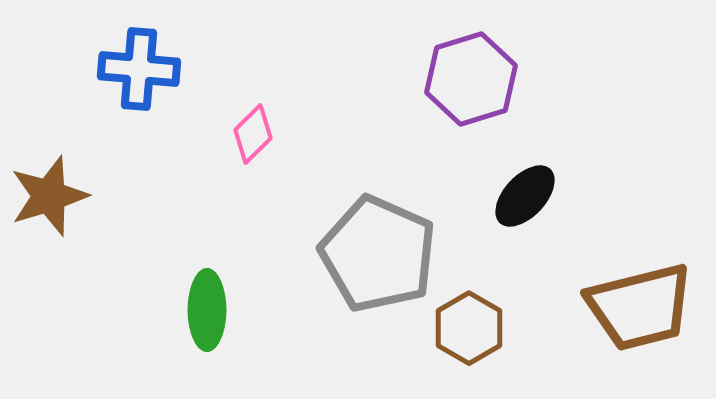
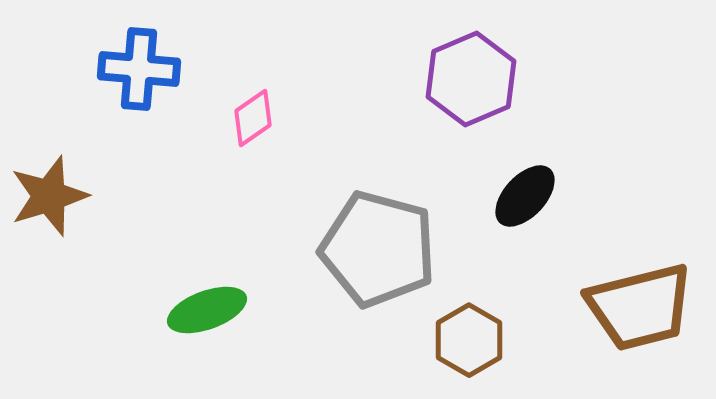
purple hexagon: rotated 6 degrees counterclockwise
pink diamond: moved 16 px up; rotated 10 degrees clockwise
gray pentagon: moved 5 px up; rotated 9 degrees counterclockwise
green ellipse: rotated 70 degrees clockwise
brown hexagon: moved 12 px down
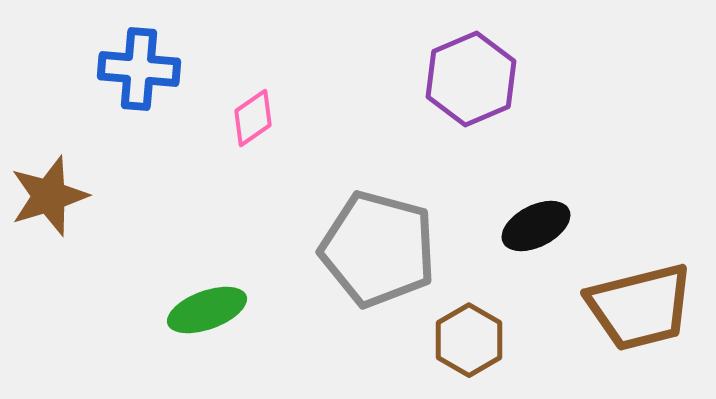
black ellipse: moved 11 px right, 30 px down; rotated 20 degrees clockwise
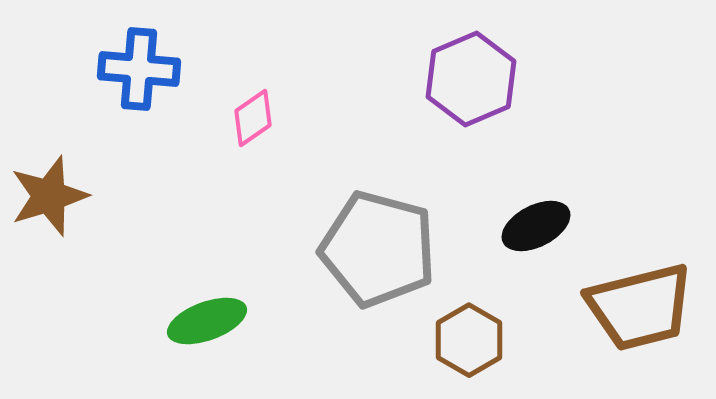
green ellipse: moved 11 px down
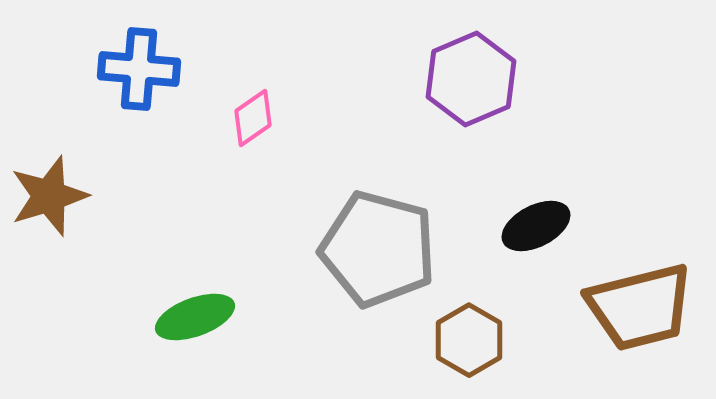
green ellipse: moved 12 px left, 4 px up
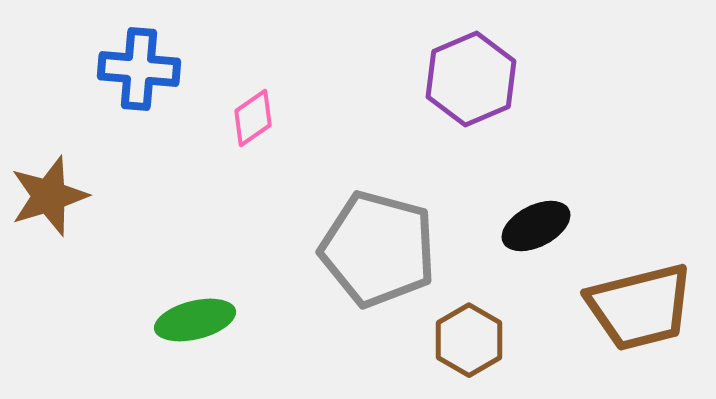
green ellipse: moved 3 px down; rotated 6 degrees clockwise
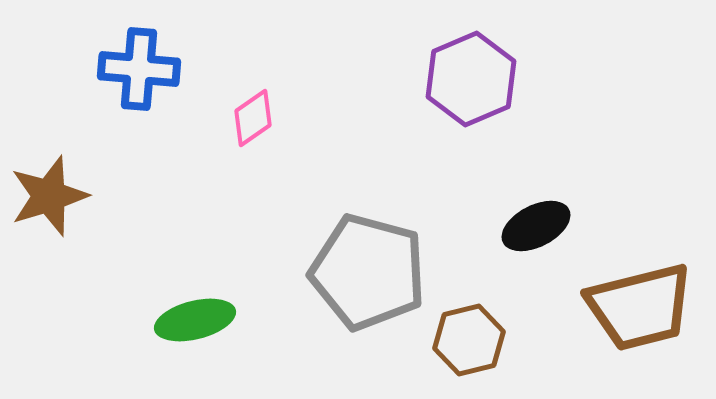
gray pentagon: moved 10 px left, 23 px down
brown hexagon: rotated 16 degrees clockwise
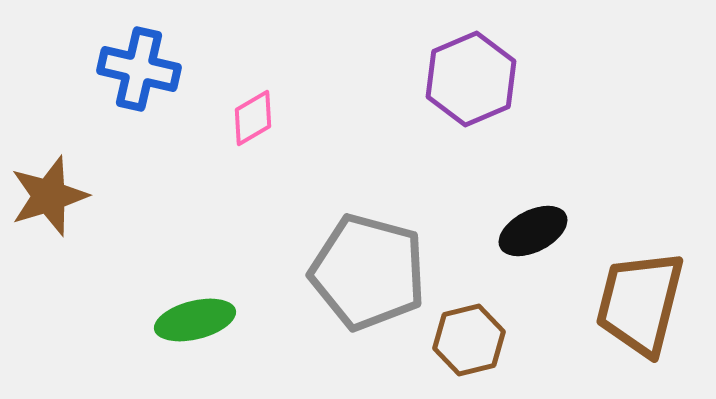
blue cross: rotated 8 degrees clockwise
pink diamond: rotated 4 degrees clockwise
black ellipse: moved 3 px left, 5 px down
brown trapezoid: moved 4 px up; rotated 118 degrees clockwise
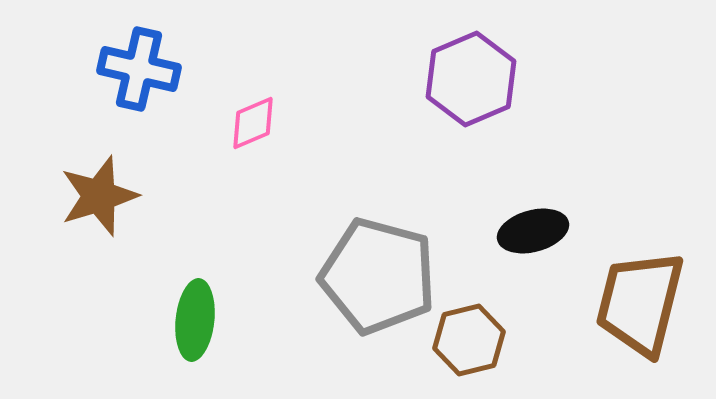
pink diamond: moved 5 px down; rotated 8 degrees clockwise
brown star: moved 50 px right
black ellipse: rotated 12 degrees clockwise
gray pentagon: moved 10 px right, 4 px down
green ellipse: rotated 70 degrees counterclockwise
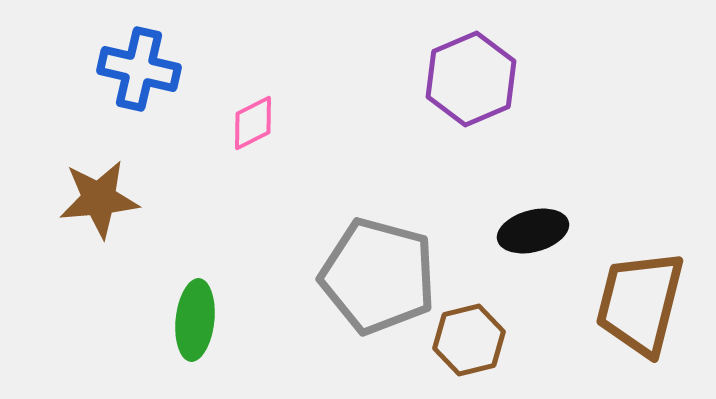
pink diamond: rotated 4 degrees counterclockwise
brown star: moved 3 px down; rotated 12 degrees clockwise
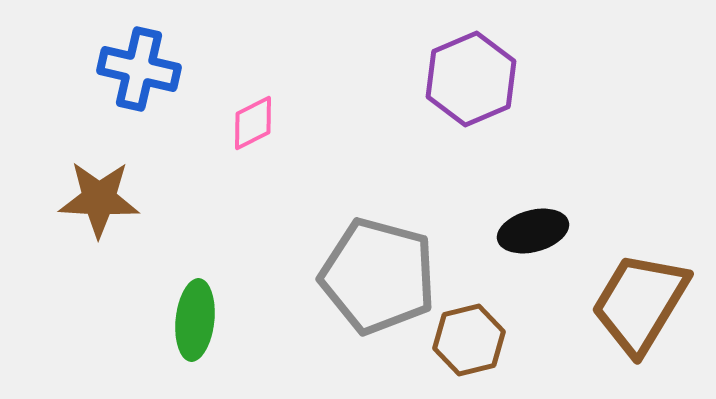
brown star: rotated 8 degrees clockwise
brown trapezoid: rotated 17 degrees clockwise
